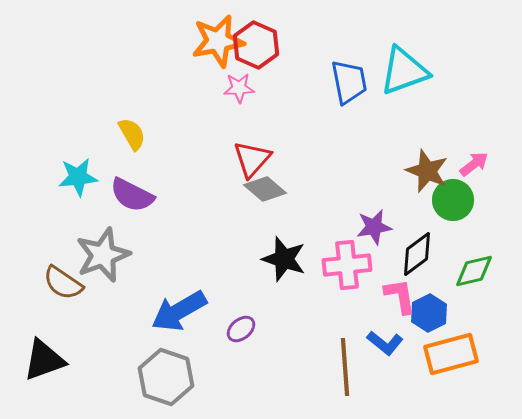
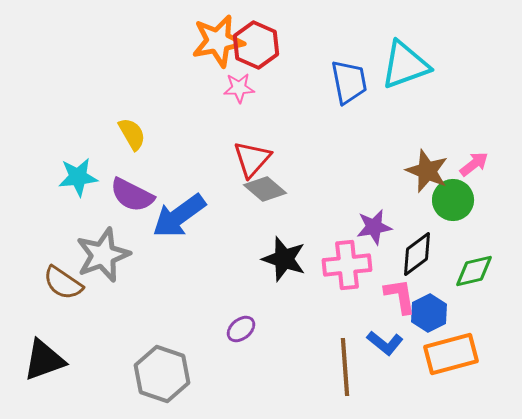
cyan triangle: moved 1 px right, 6 px up
blue arrow: moved 95 px up; rotated 6 degrees counterclockwise
gray hexagon: moved 4 px left, 3 px up
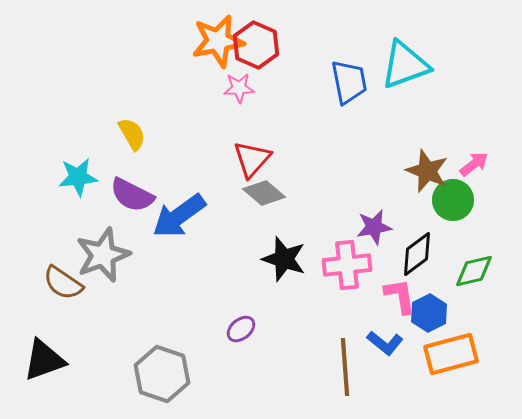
gray diamond: moved 1 px left, 4 px down
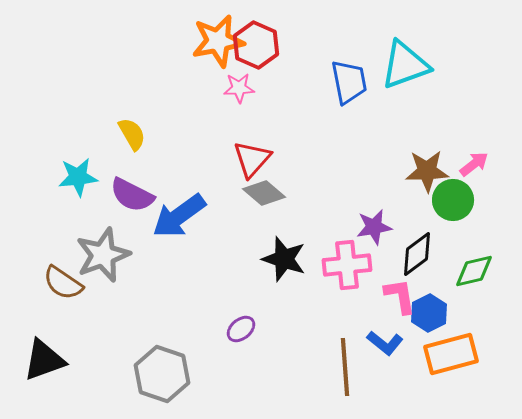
brown star: rotated 24 degrees counterclockwise
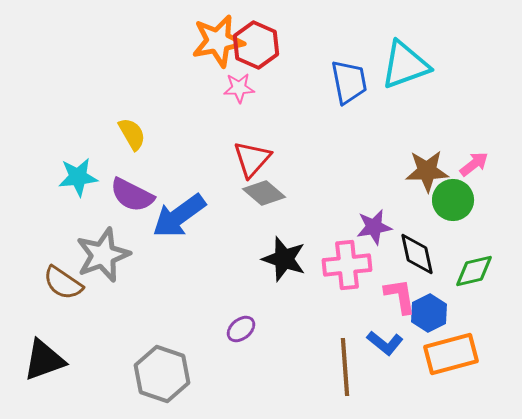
black diamond: rotated 66 degrees counterclockwise
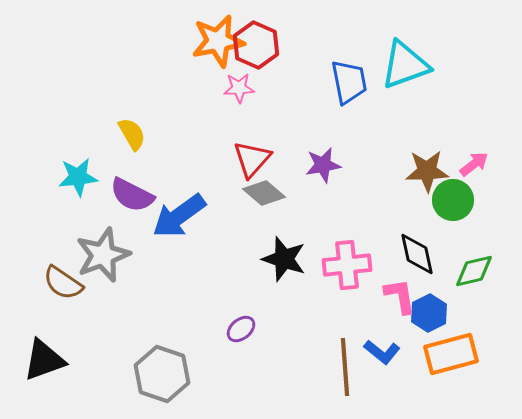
purple star: moved 51 px left, 62 px up
blue L-shape: moved 3 px left, 9 px down
